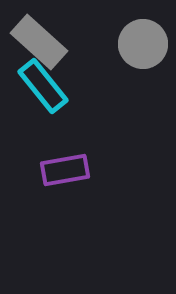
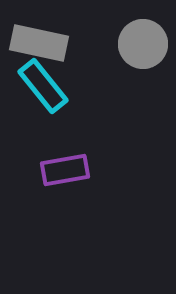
gray rectangle: moved 1 px down; rotated 30 degrees counterclockwise
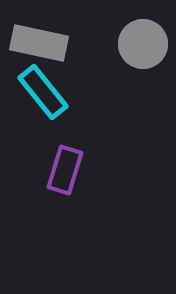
cyan rectangle: moved 6 px down
purple rectangle: rotated 63 degrees counterclockwise
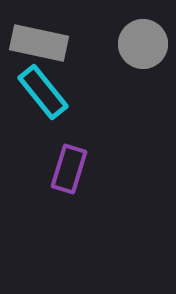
purple rectangle: moved 4 px right, 1 px up
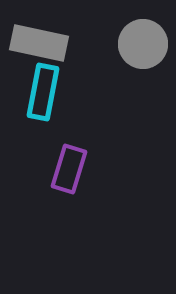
cyan rectangle: rotated 50 degrees clockwise
